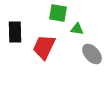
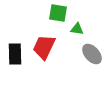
black rectangle: moved 22 px down
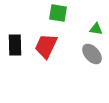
green triangle: moved 19 px right
red trapezoid: moved 2 px right, 1 px up
black rectangle: moved 9 px up
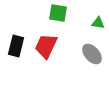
green triangle: moved 2 px right, 6 px up
black rectangle: moved 1 px right, 1 px down; rotated 15 degrees clockwise
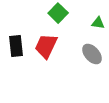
green square: rotated 36 degrees clockwise
black rectangle: rotated 20 degrees counterclockwise
